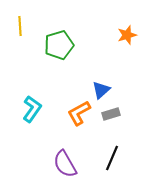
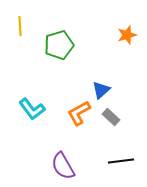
cyan L-shape: rotated 108 degrees clockwise
gray rectangle: moved 3 px down; rotated 60 degrees clockwise
black line: moved 9 px right, 3 px down; rotated 60 degrees clockwise
purple semicircle: moved 2 px left, 2 px down
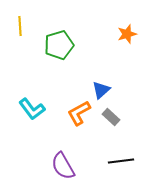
orange star: moved 1 px up
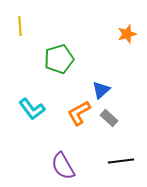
green pentagon: moved 14 px down
gray rectangle: moved 2 px left, 1 px down
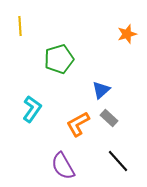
cyan L-shape: rotated 108 degrees counterclockwise
orange L-shape: moved 1 px left, 11 px down
black line: moved 3 px left; rotated 55 degrees clockwise
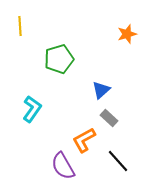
orange L-shape: moved 6 px right, 16 px down
